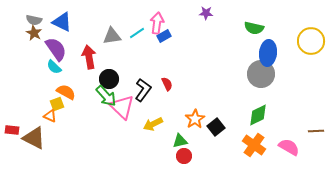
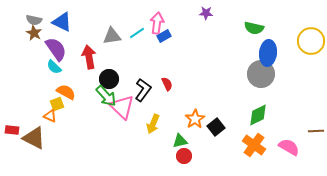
yellow arrow: rotated 42 degrees counterclockwise
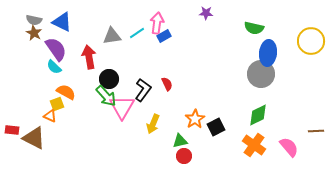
pink triangle: rotated 16 degrees clockwise
black square: rotated 12 degrees clockwise
pink semicircle: rotated 20 degrees clockwise
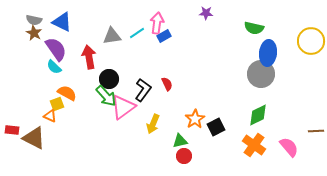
orange semicircle: moved 1 px right, 1 px down
pink triangle: moved 1 px right; rotated 24 degrees clockwise
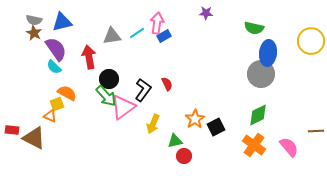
blue triangle: rotated 40 degrees counterclockwise
green triangle: moved 5 px left
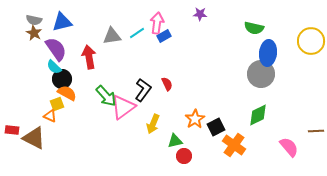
purple star: moved 6 px left, 1 px down
black circle: moved 47 px left
orange cross: moved 20 px left
